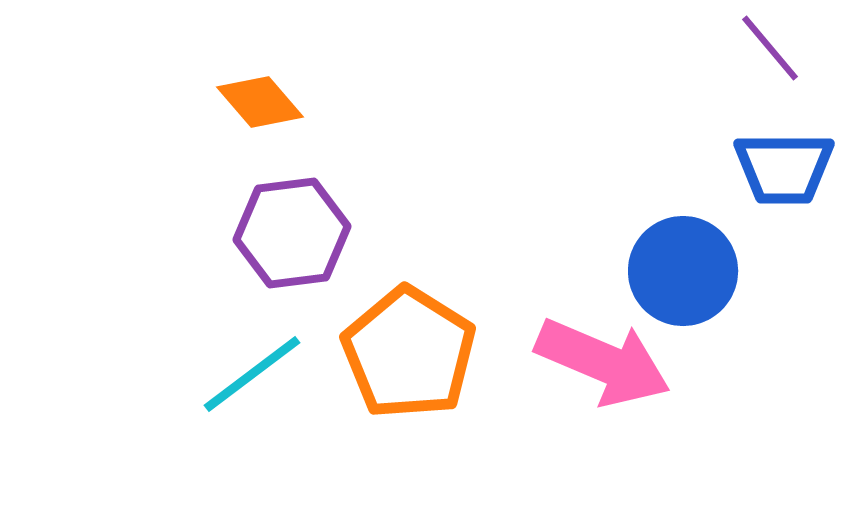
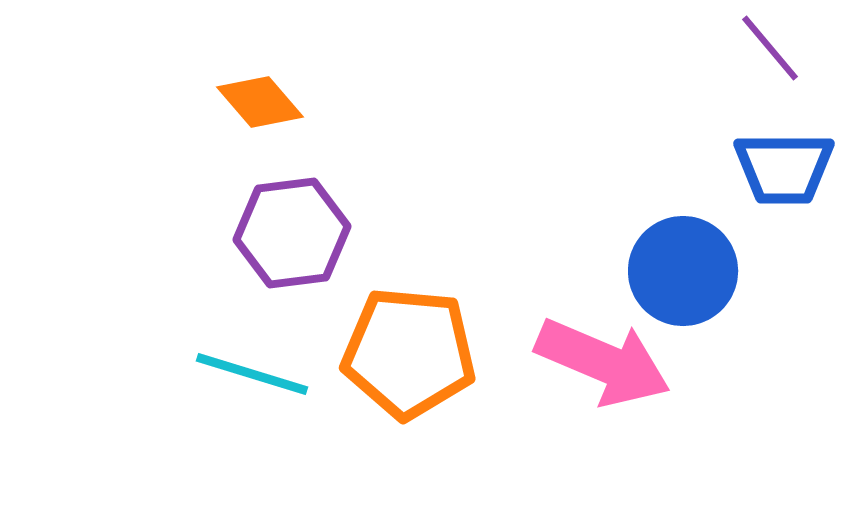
orange pentagon: rotated 27 degrees counterclockwise
cyan line: rotated 54 degrees clockwise
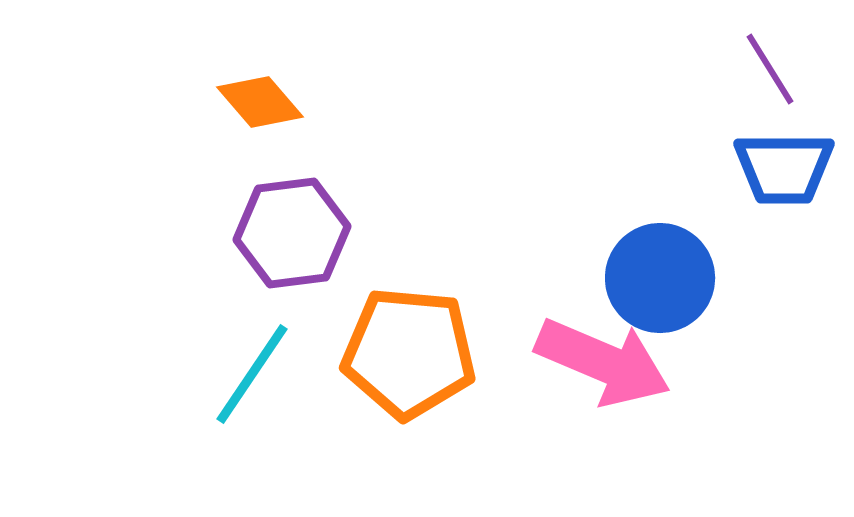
purple line: moved 21 px down; rotated 8 degrees clockwise
blue circle: moved 23 px left, 7 px down
cyan line: rotated 73 degrees counterclockwise
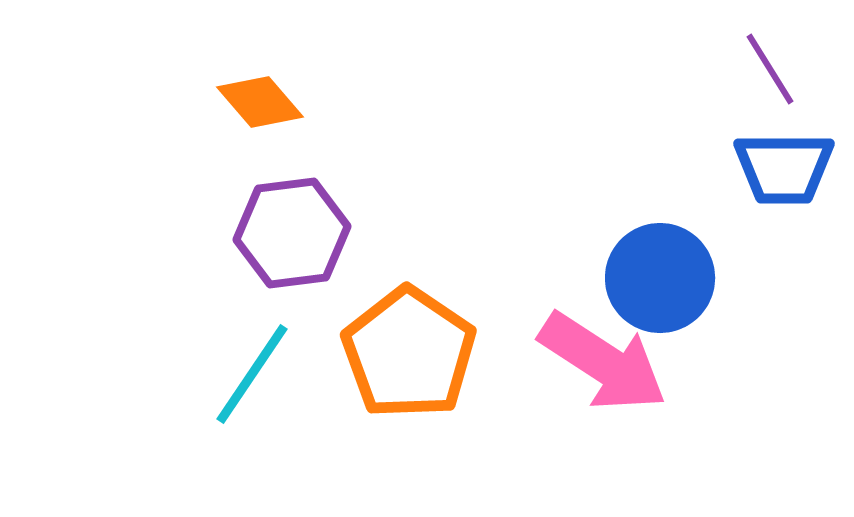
orange pentagon: rotated 29 degrees clockwise
pink arrow: rotated 10 degrees clockwise
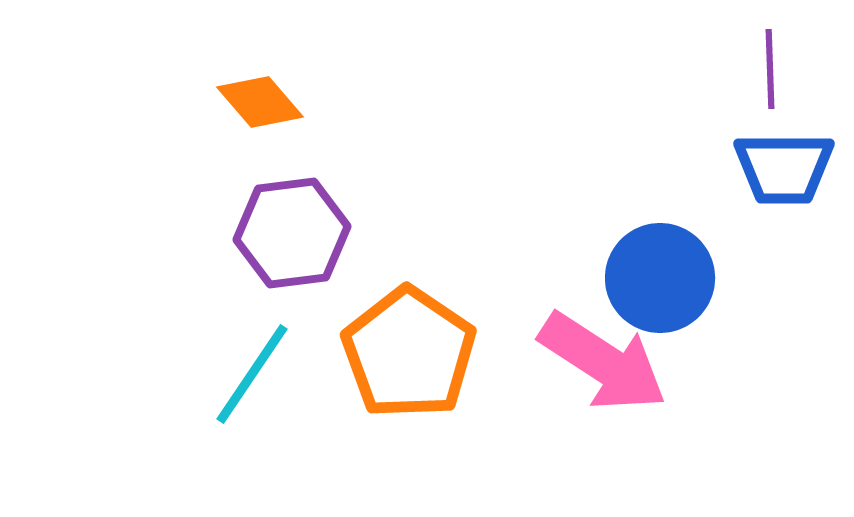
purple line: rotated 30 degrees clockwise
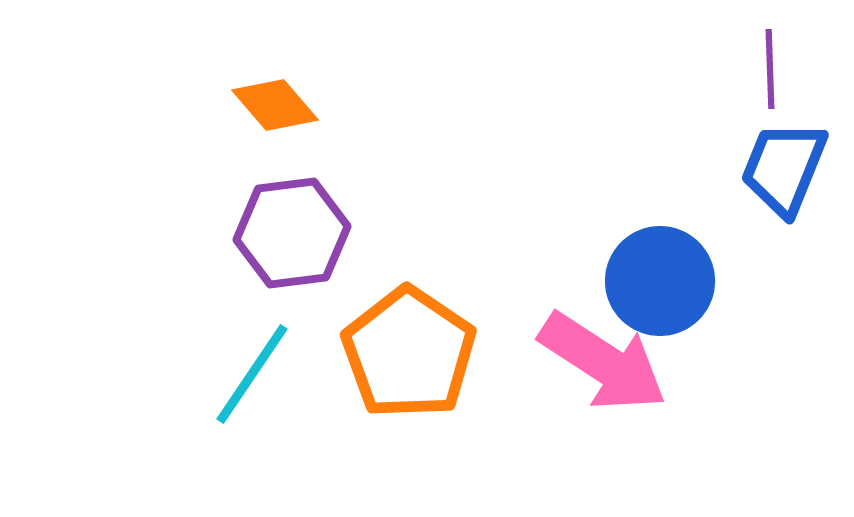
orange diamond: moved 15 px right, 3 px down
blue trapezoid: rotated 112 degrees clockwise
blue circle: moved 3 px down
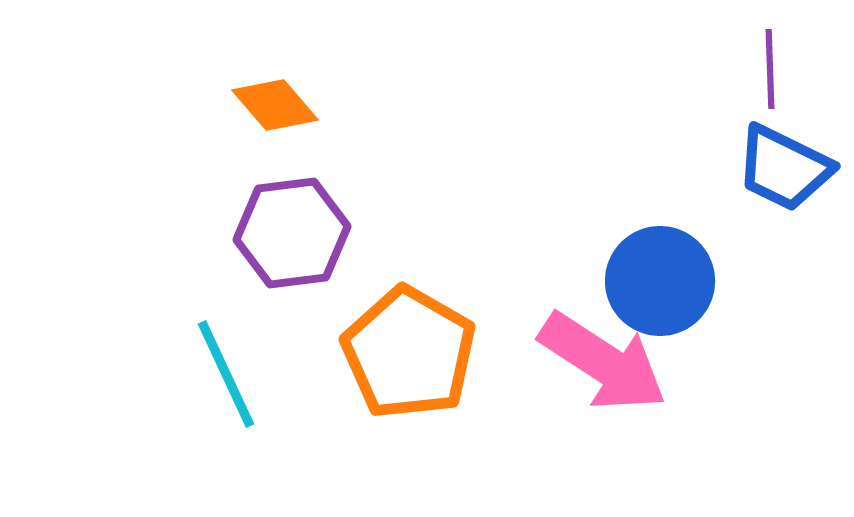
blue trapezoid: rotated 86 degrees counterclockwise
orange pentagon: rotated 4 degrees counterclockwise
cyan line: moved 26 px left; rotated 59 degrees counterclockwise
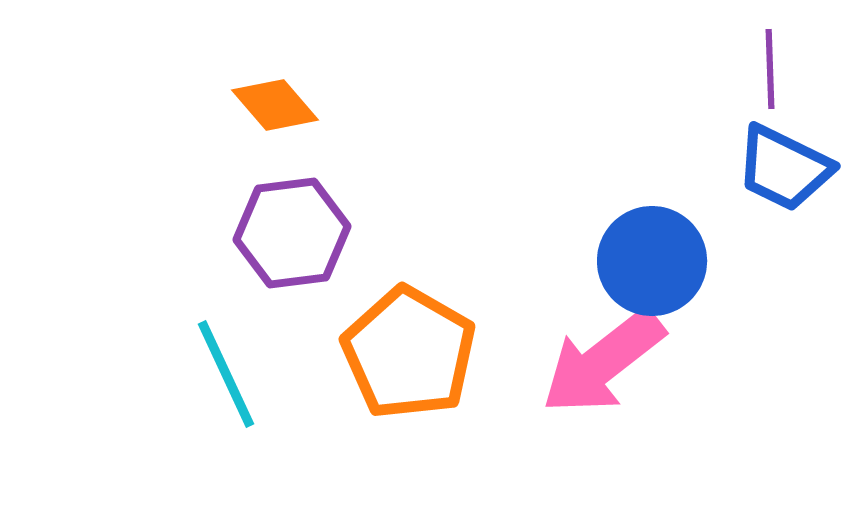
blue circle: moved 8 px left, 20 px up
pink arrow: rotated 109 degrees clockwise
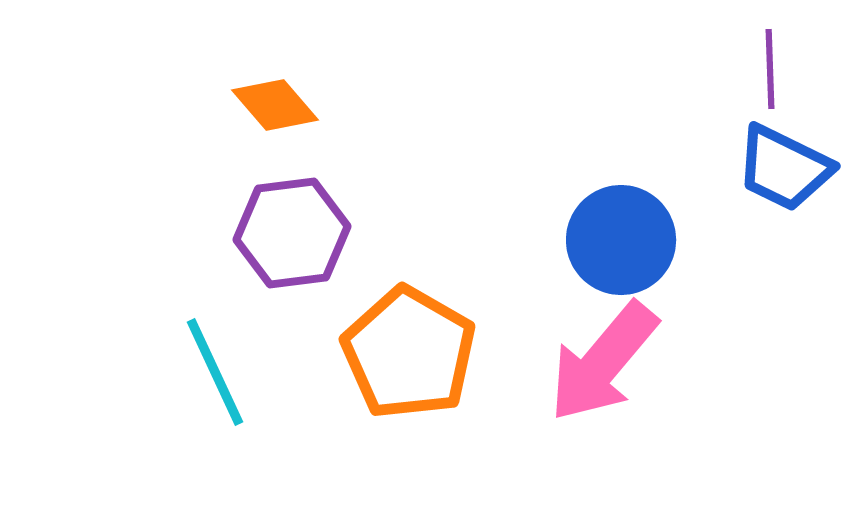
blue circle: moved 31 px left, 21 px up
pink arrow: rotated 12 degrees counterclockwise
cyan line: moved 11 px left, 2 px up
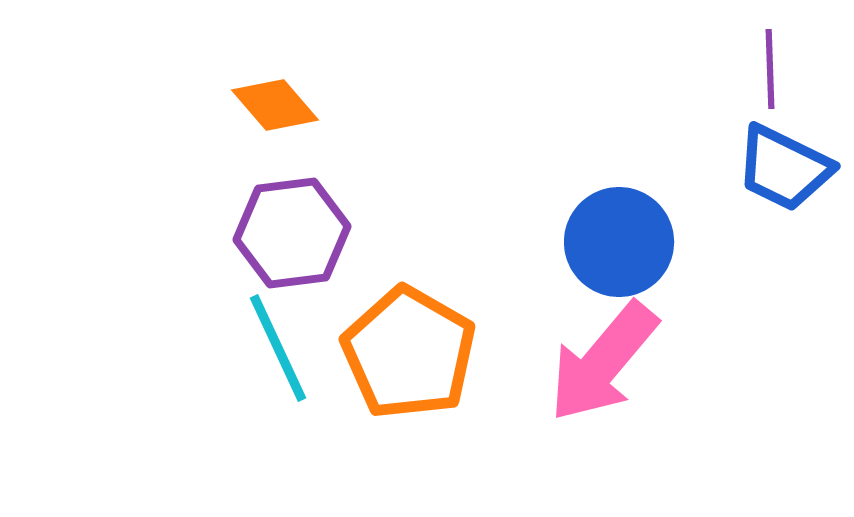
blue circle: moved 2 px left, 2 px down
cyan line: moved 63 px right, 24 px up
